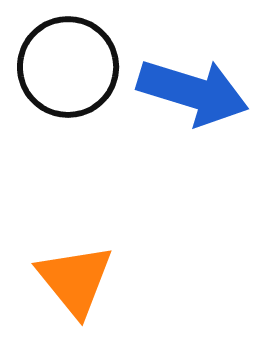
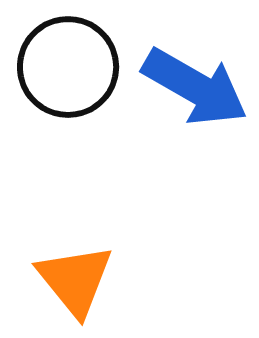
blue arrow: moved 2 px right, 5 px up; rotated 13 degrees clockwise
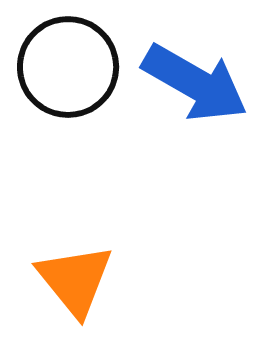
blue arrow: moved 4 px up
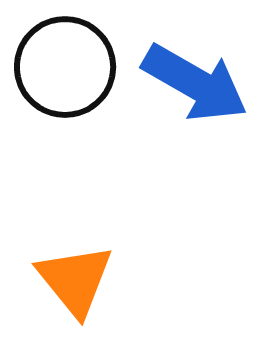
black circle: moved 3 px left
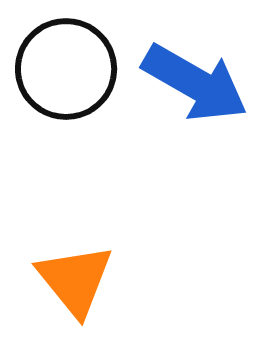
black circle: moved 1 px right, 2 px down
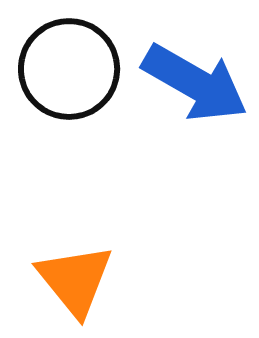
black circle: moved 3 px right
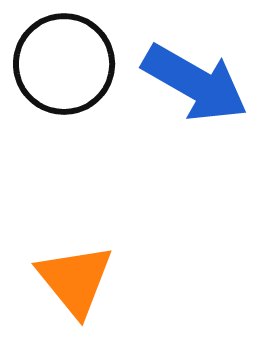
black circle: moved 5 px left, 5 px up
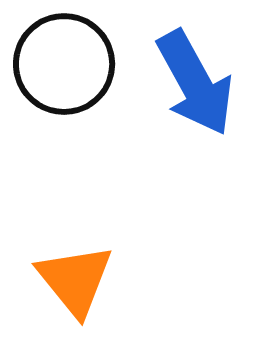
blue arrow: rotated 31 degrees clockwise
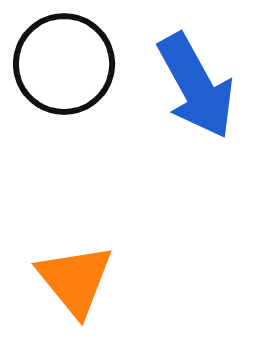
blue arrow: moved 1 px right, 3 px down
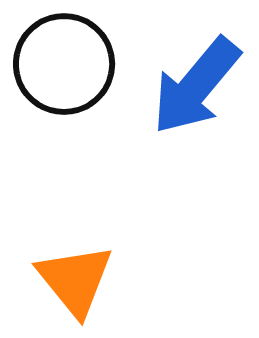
blue arrow: rotated 69 degrees clockwise
